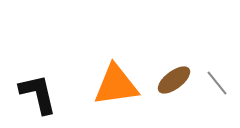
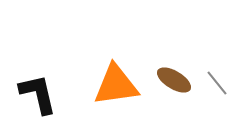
brown ellipse: rotated 68 degrees clockwise
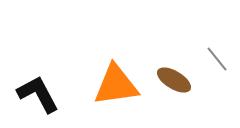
gray line: moved 24 px up
black L-shape: rotated 15 degrees counterclockwise
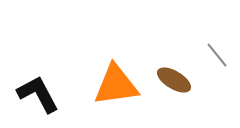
gray line: moved 4 px up
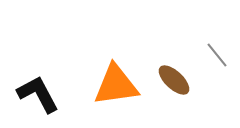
brown ellipse: rotated 12 degrees clockwise
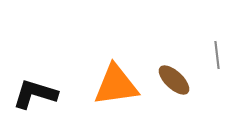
gray line: rotated 32 degrees clockwise
black L-shape: moved 3 px left; rotated 45 degrees counterclockwise
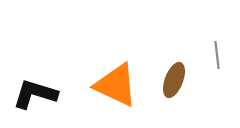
brown ellipse: rotated 68 degrees clockwise
orange triangle: rotated 33 degrees clockwise
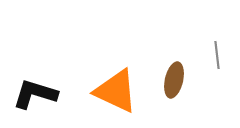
brown ellipse: rotated 8 degrees counterclockwise
orange triangle: moved 6 px down
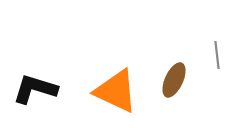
brown ellipse: rotated 12 degrees clockwise
black L-shape: moved 5 px up
